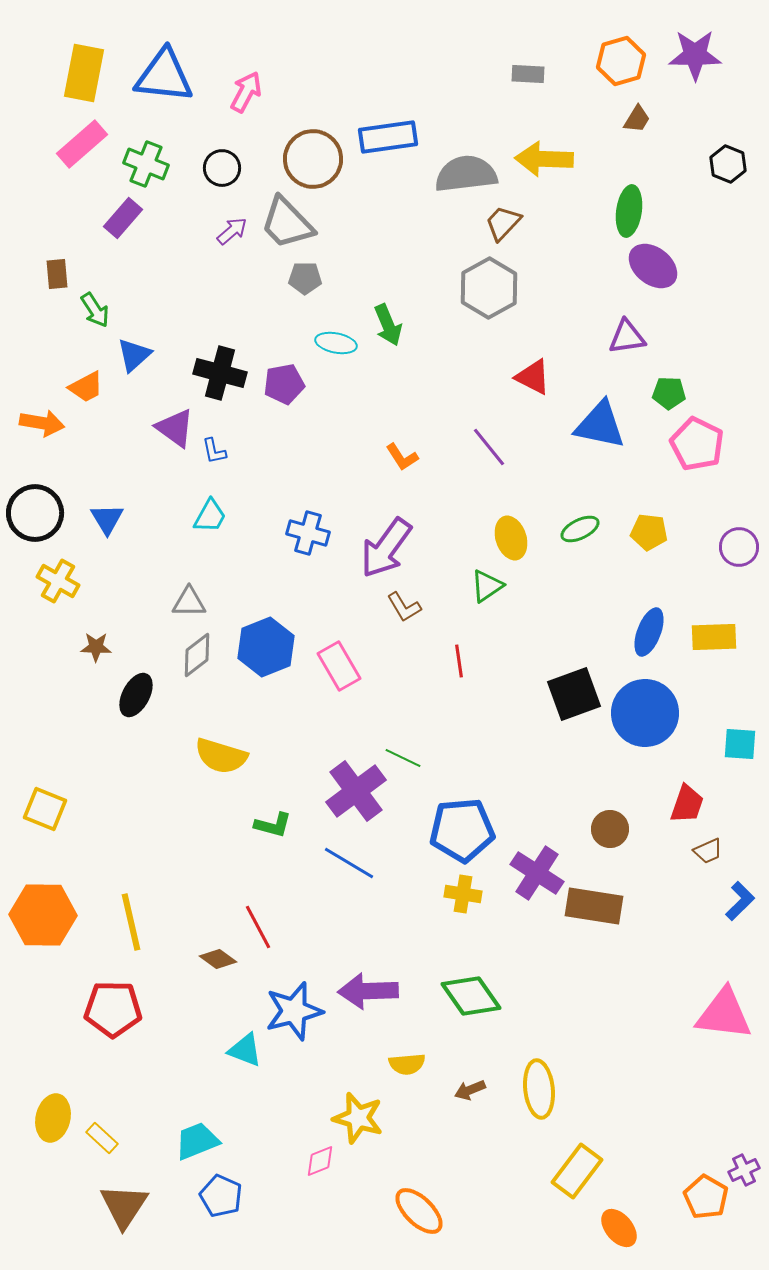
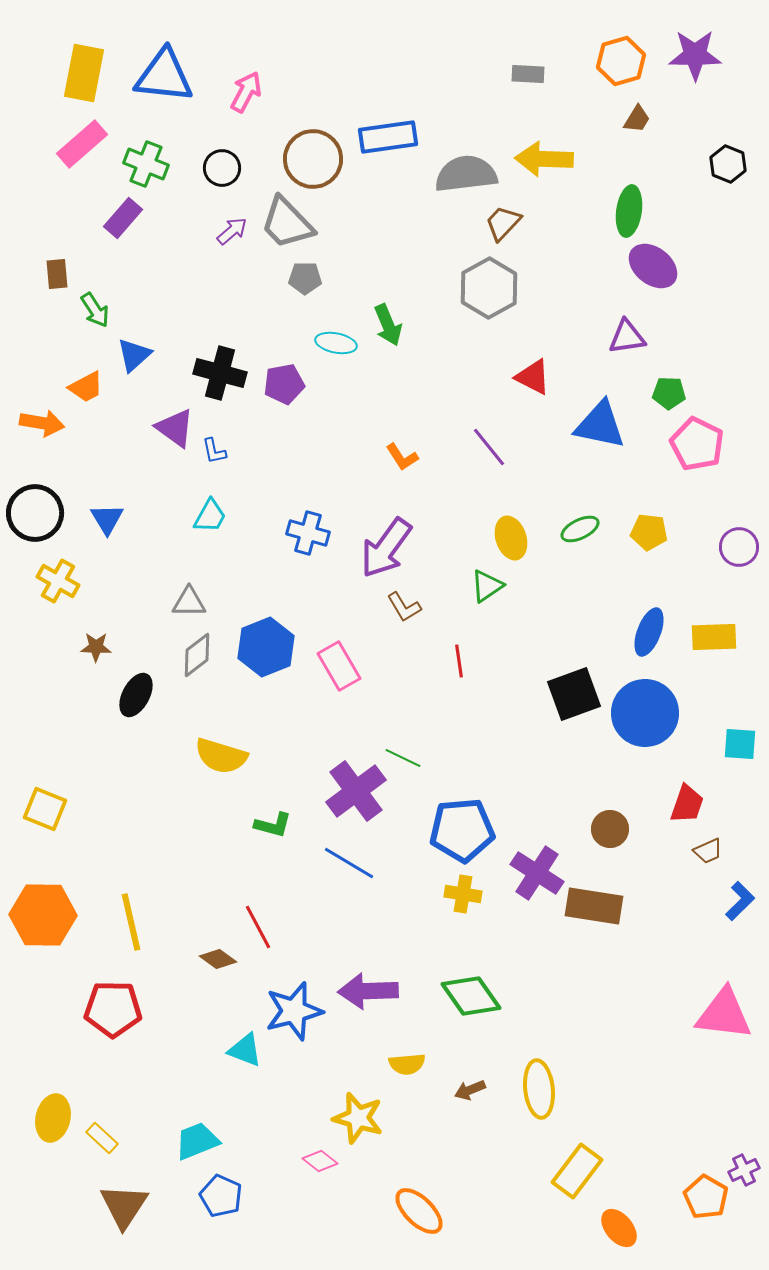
pink diamond at (320, 1161): rotated 60 degrees clockwise
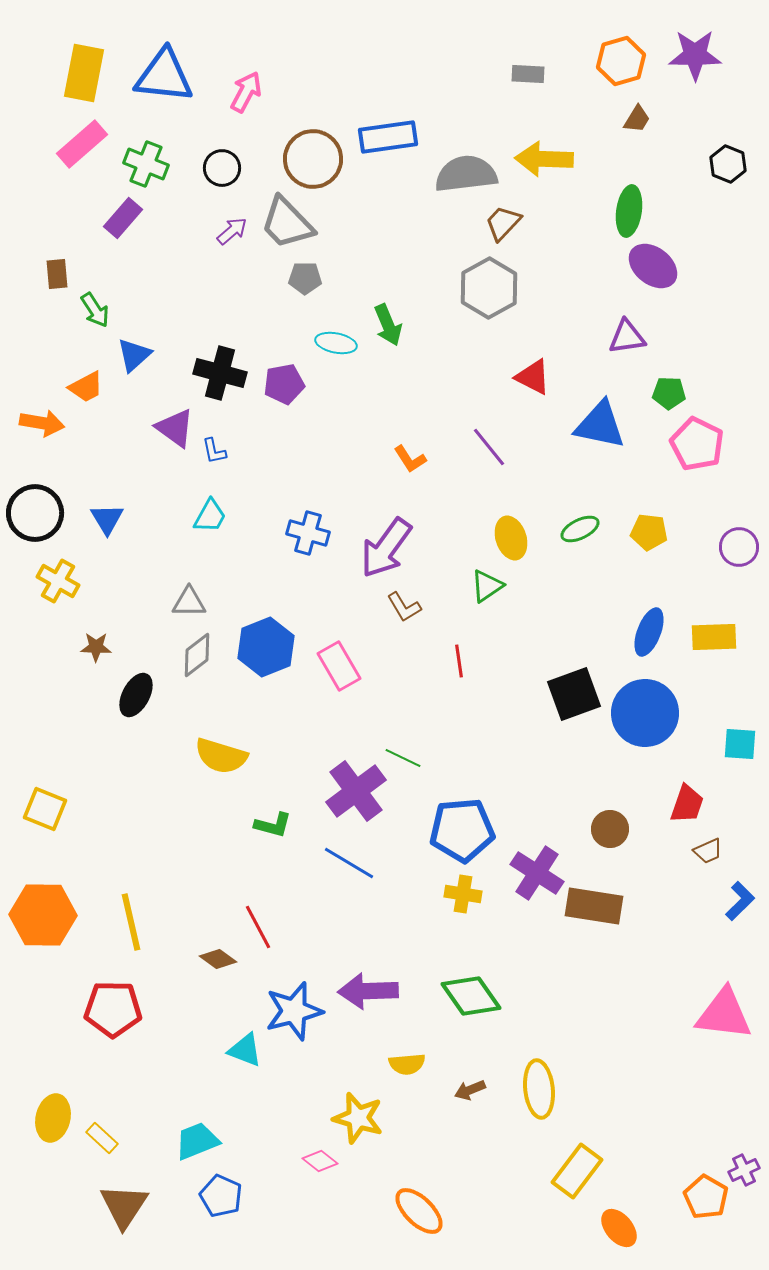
orange L-shape at (402, 457): moved 8 px right, 2 px down
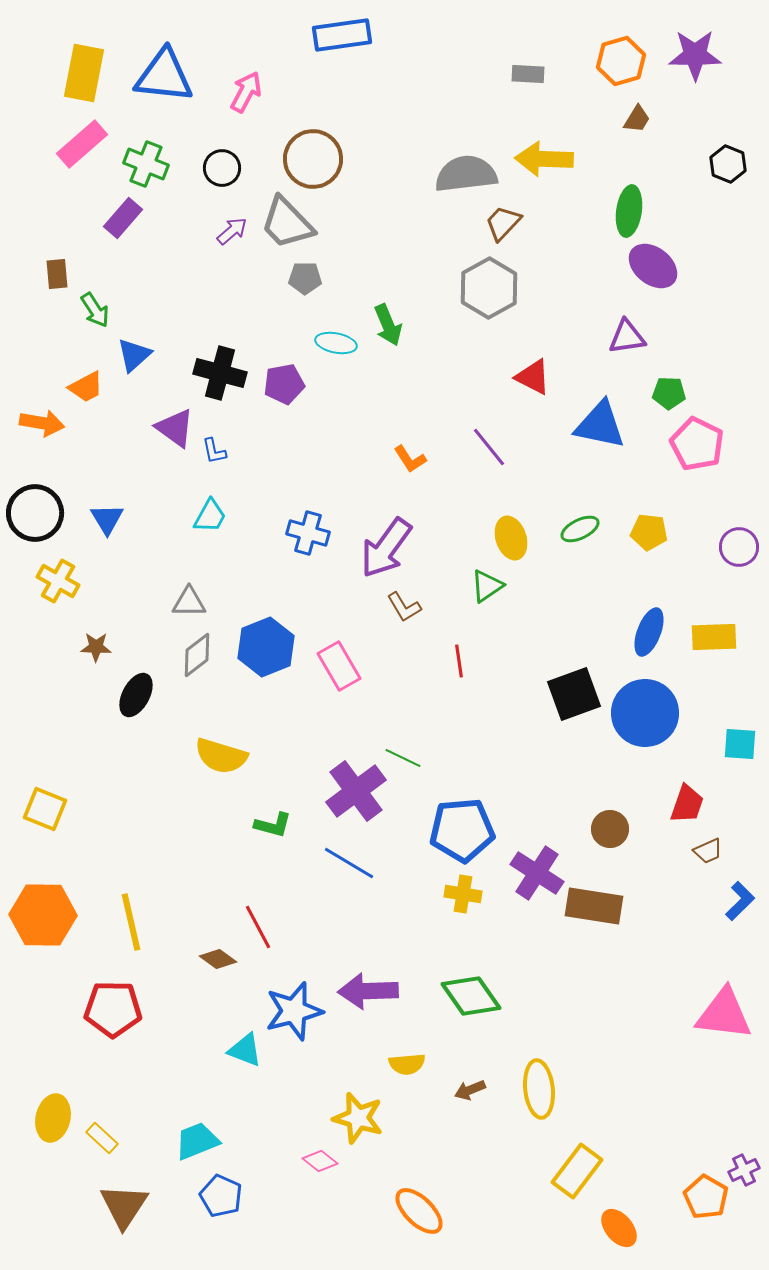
blue rectangle at (388, 137): moved 46 px left, 102 px up
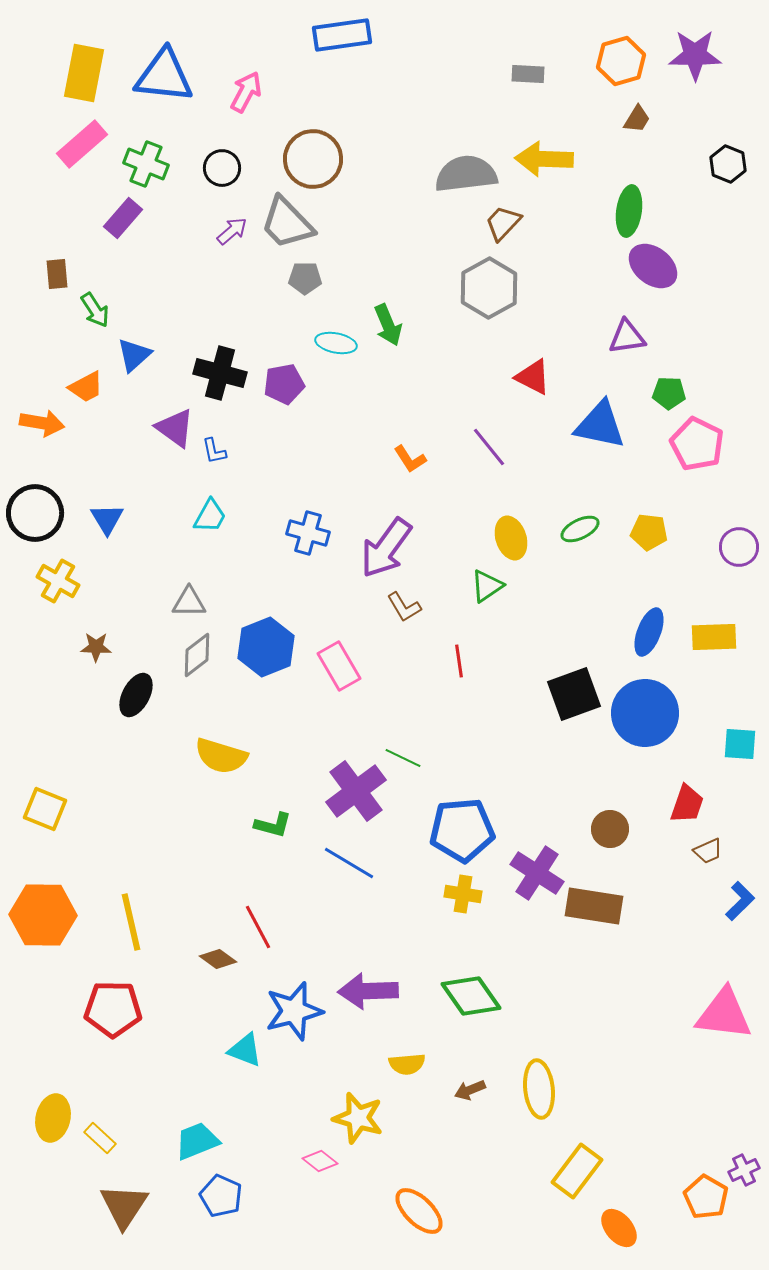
yellow rectangle at (102, 1138): moved 2 px left
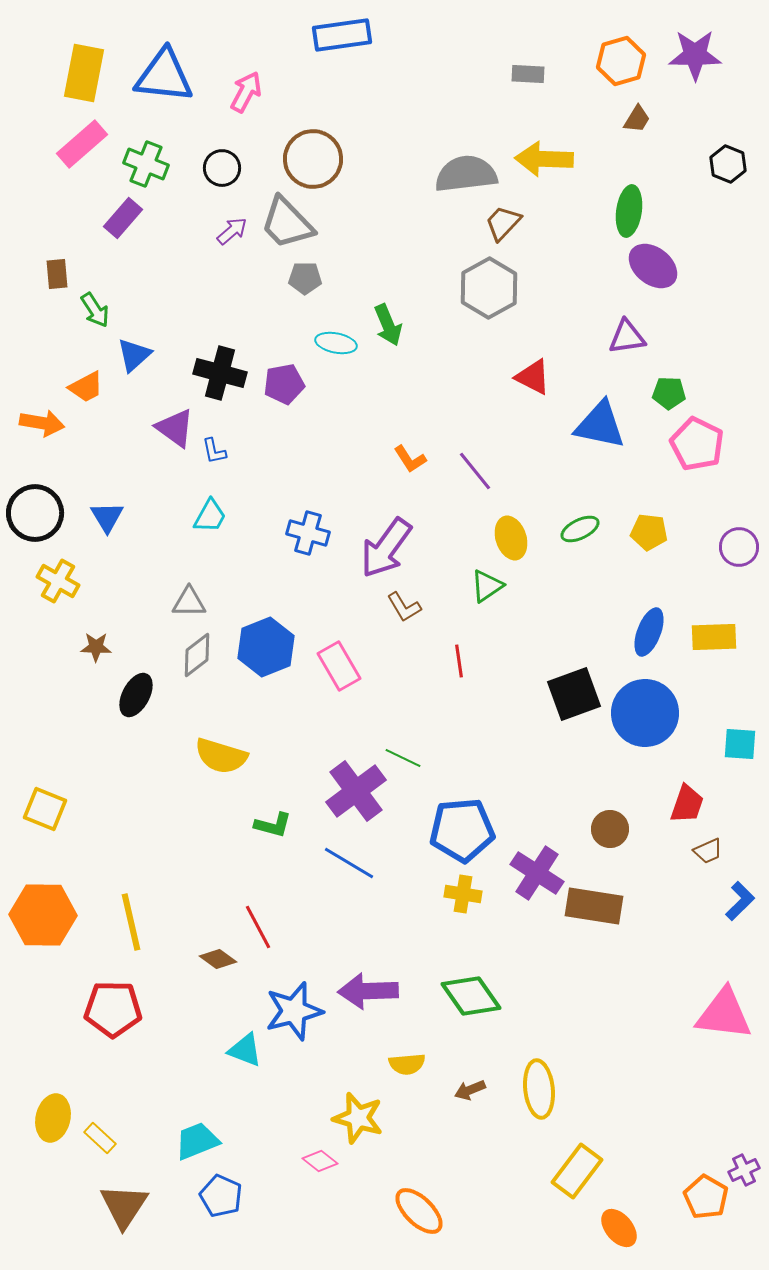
purple line at (489, 447): moved 14 px left, 24 px down
blue triangle at (107, 519): moved 2 px up
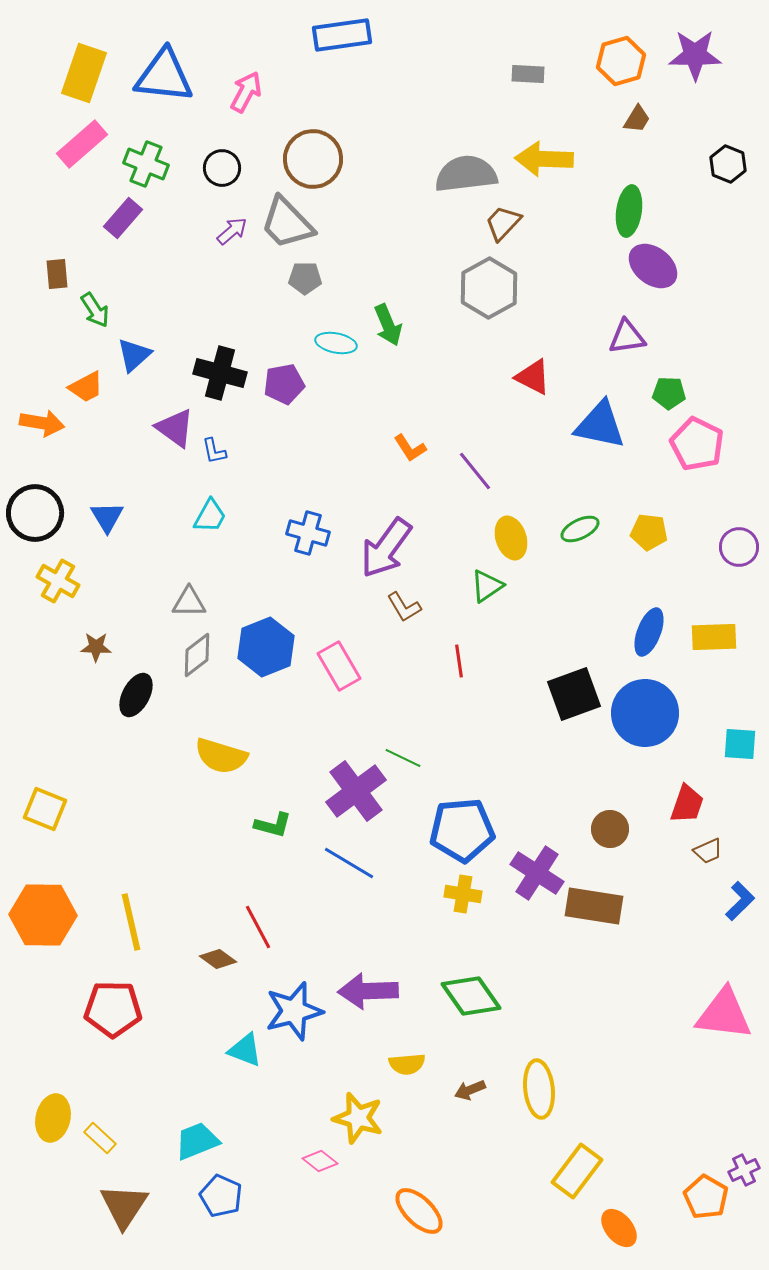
yellow rectangle at (84, 73): rotated 8 degrees clockwise
orange L-shape at (410, 459): moved 11 px up
